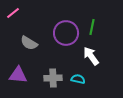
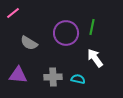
white arrow: moved 4 px right, 2 px down
gray cross: moved 1 px up
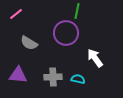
pink line: moved 3 px right, 1 px down
green line: moved 15 px left, 16 px up
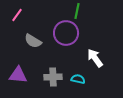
pink line: moved 1 px right, 1 px down; rotated 16 degrees counterclockwise
gray semicircle: moved 4 px right, 2 px up
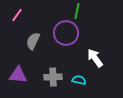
gray semicircle: rotated 84 degrees clockwise
cyan semicircle: moved 1 px right, 1 px down
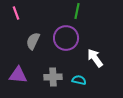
pink line: moved 1 px left, 2 px up; rotated 56 degrees counterclockwise
purple circle: moved 5 px down
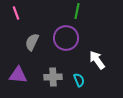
gray semicircle: moved 1 px left, 1 px down
white arrow: moved 2 px right, 2 px down
cyan semicircle: rotated 56 degrees clockwise
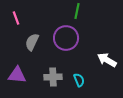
pink line: moved 5 px down
white arrow: moved 10 px right; rotated 24 degrees counterclockwise
purple triangle: moved 1 px left
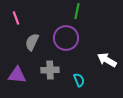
gray cross: moved 3 px left, 7 px up
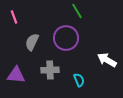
green line: rotated 42 degrees counterclockwise
pink line: moved 2 px left, 1 px up
purple triangle: moved 1 px left
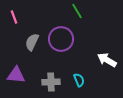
purple circle: moved 5 px left, 1 px down
gray cross: moved 1 px right, 12 px down
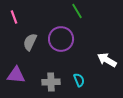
gray semicircle: moved 2 px left
